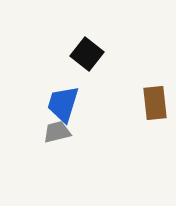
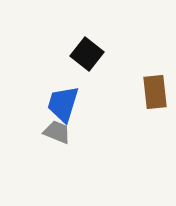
brown rectangle: moved 11 px up
gray trapezoid: rotated 36 degrees clockwise
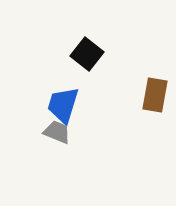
brown rectangle: moved 3 px down; rotated 16 degrees clockwise
blue trapezoid: moved 1 px down
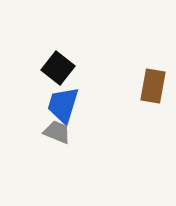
black square: moved 29 px left, 14 px down
brown rectangle: moved 2 px left, 9 px up
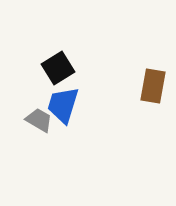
black square: rotated 20 degrees clockwise
gray trapezoid: moved 18 px left, 12 px up; rotated 8 degrees clockwise
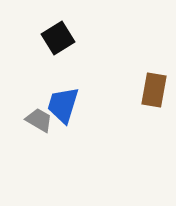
black square: moved 30 px up
brown rectangle: moved 1 px right, 4 px down
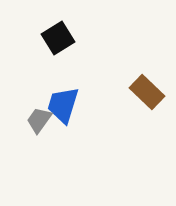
brown rectangle: moved 7 px left, 2 px down; rotated 56 degrees counterclockwise
gray trapezoid: rotated 84 degrees counterclockwise
